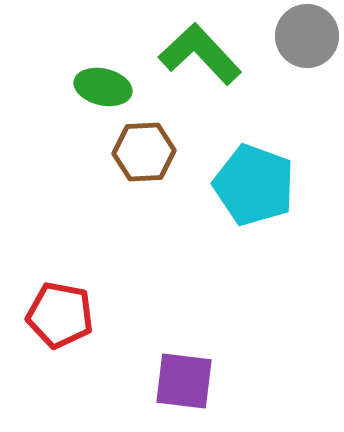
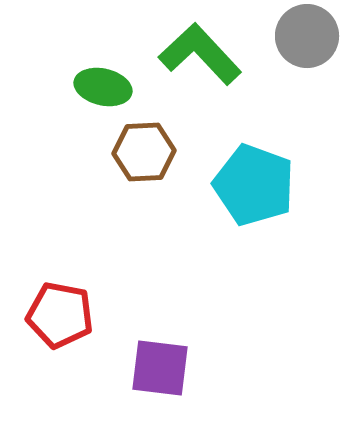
purple square: moved 24 px left, 13 px up
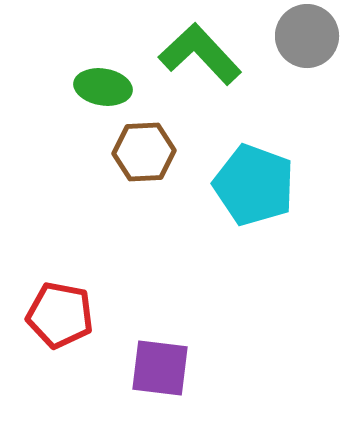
green ellipse: rotated 4 degrees counterclockwise
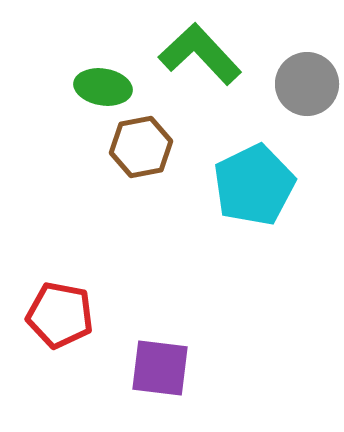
gray circle: moved 48 px down
brown hexagon: moved 3 px left, 5 px up; rotated 8 degrees counterclockwise
cyan pentagon: rotated 26 degrees clockwise
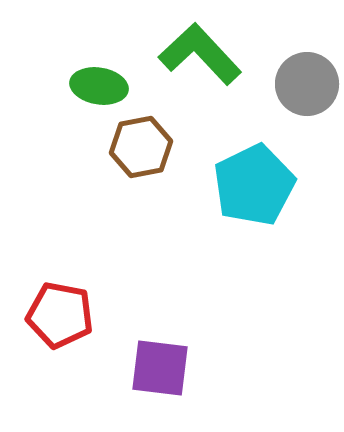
green ellipse: moved 4 px left, 1 px up
